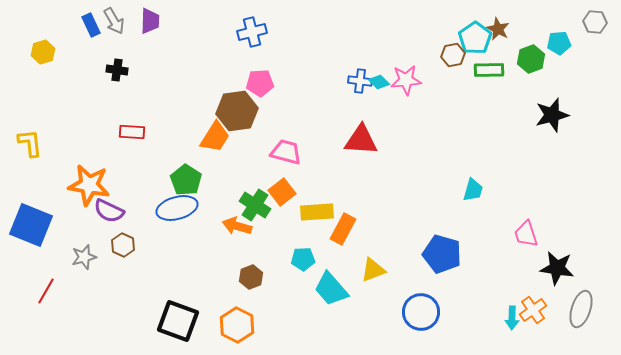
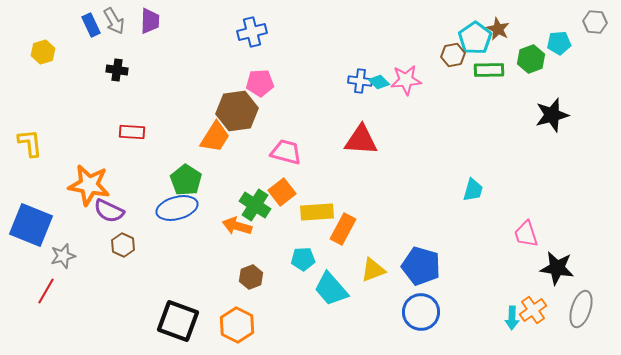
blue pentagon at (442, 254): moved 21 px left, 12 px down
gray star at (84, 257): moved 21 px left, 1 px up
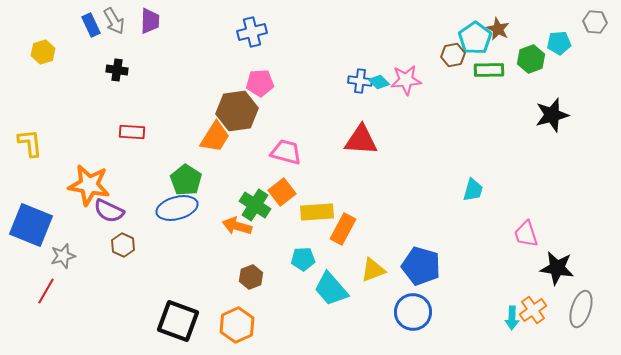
blue circle at (421, 312): moved 8 px left
orange hexagon at (237, 325): rotated 8 degrees clockwise
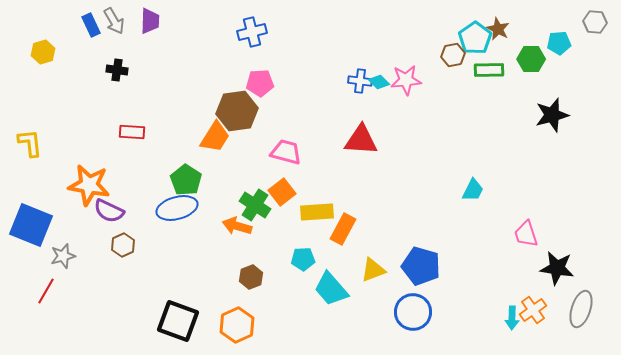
green hexagon at (531, 59): rotated 20 degrees clockwise
cyan trapezoid at (473, 190): rotated 10 degrees clockwise
brown hexagon at (123, 245): rotated 10 degrees clockwise
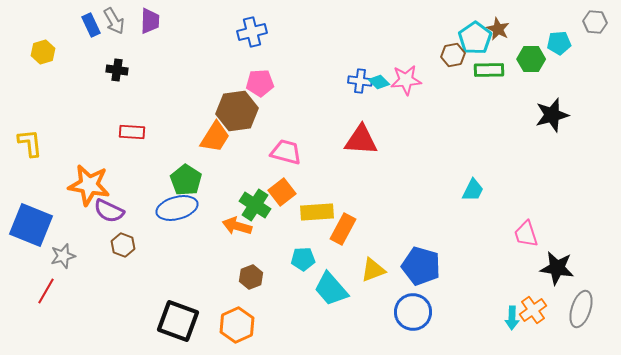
brown hexagon at (123, 245): rotated 15 degrees counterclockwise
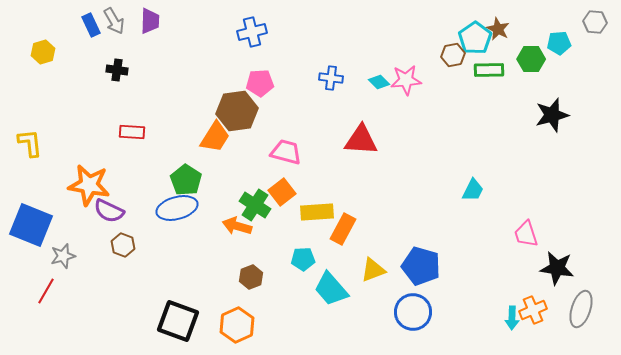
blue cross at (360, 81): moved 29 px left, 3 px up
orange cross at (533, 310): rotated 12 degrees clockwise
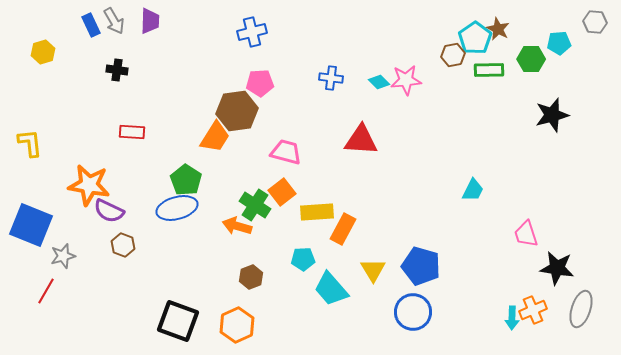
yellow triangle at (373, 270): rotated 40 degrees counterclockwise
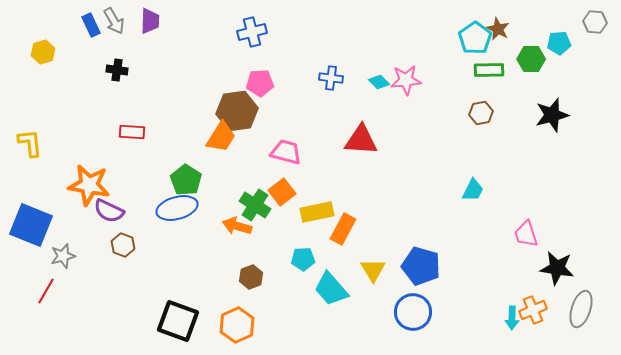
brown hexagon at (453, 55): moved 28 px right, 58 px down
orange trapezoid at (215, 137): moved 6 px right
yellow rectangle at (317, 212): rotated 8 degrees counterclockwise
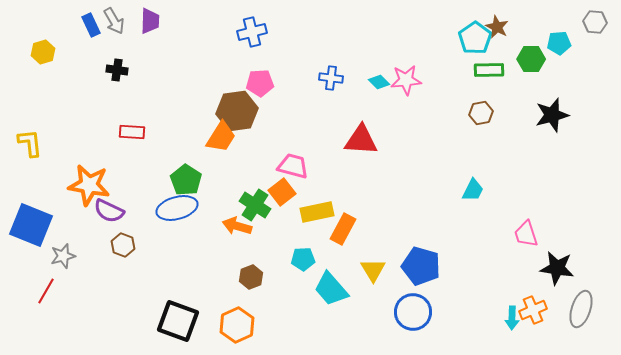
brown star at (498, 29): moved 1 px left, 2 px up
pink trapezoid at (286, 152): moved 7 px right, 14 px down
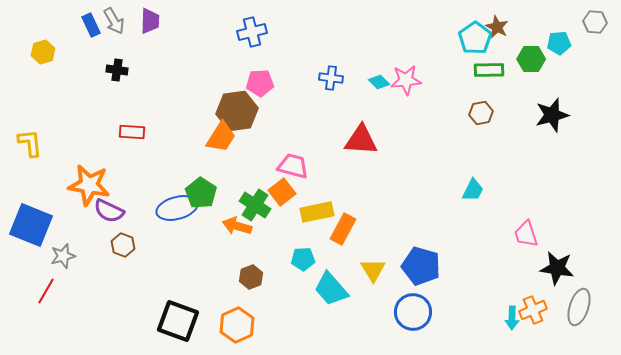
green pentagon at (186, 180): moved 15 px right, 13 px down
gray ellipse at (581, 309): moved 2 px left, 2 px up
